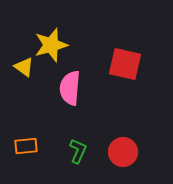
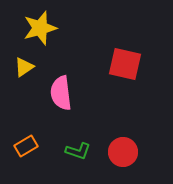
yellow star: moved 11 px left, 17 px up
yellow triangle: rotated 50 degrees clockwise
pink semicircle: moved 9 px left, 5 px down; rotated 12 degrees counterclockwise
orange rectangle: rotated 25 degrees counterclockwise
green L-shape: rotated 85 degrees clockwise
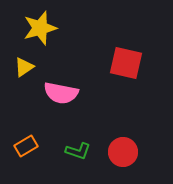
red square: moved 1 px right, 1 px up
pink semicircle: rotated 72 degrees counterclockwise
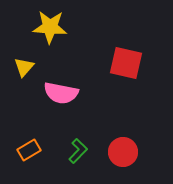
yellow star: moved 10 px right, 1 px up; rotated 20 degrees clockwise
yellow triangle: rotated 15 degrees counterclockwise
orange rectangle: moved 3 px right, 4 px down
green L-shape: rotated 65 degrees counterclockwise
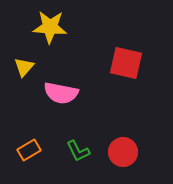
green L-shape: rotated 110 degrees clockwise
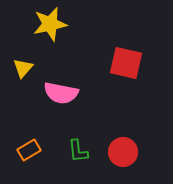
yellow star: moved 3 px up; rotated 16 degrees counterclockwise
yellow triangle: moved 1 px left, 1 px down
green L-shape: rotated 20 degrees clockwise
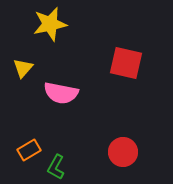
green L-shape: moved 22 px left, 16 px down; rotated 35 degrees clockwise
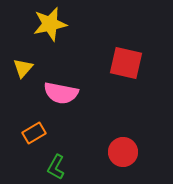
orange rectangle: moved 5 px right, 17 px up
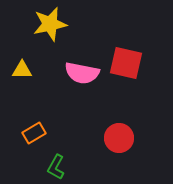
yellow triangle: moved 1 px left, 2 px down; rotated 50 degrees clockwise
pink semicircle: moved 21 px right, 20 px up
red circle: moved 4 px left, 14 px up
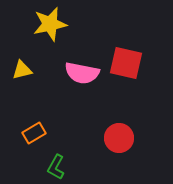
yellow triangle: rotated 15 degrees counterclockwise
